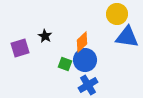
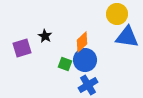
purple square: moved 2 px right
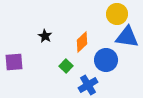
purple square: moved 8 px left, 14 px down; rotated 12 degrees clockwise
blue circle: moved 21 px right
green square: moved 1 px right, 2 px down; rotated 24 degrees clockwise
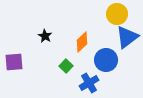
blue triangle: rotated 45 degrees counterclockwise
blue cross: moved 1 px right, 2 px up
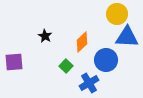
blue triangle: rotated 40 degrees clockwise
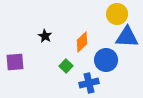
purple square: moved 1 px right
blue cross: rotated 18 degrees clockwise
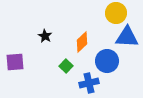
yellow circle: moved 1 px left, 1 px up
blue circle: moved 1 px right, 1 px down
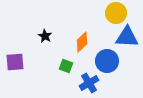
green square: rotated 24 degrees counterclockwise
blue cross: rotated 18 degrees counterclockwise
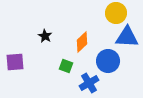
blue circle: moved 1 px right
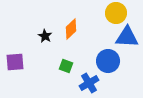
orange diamond: moved 11 px left, 13 px up
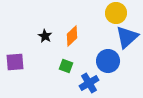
orange diamond: moved 1 px right, 7 px down
blue triangle: rotated 45 degrees counterclockwise
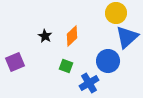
purple square: rotated 18 degrees counterclockwise
